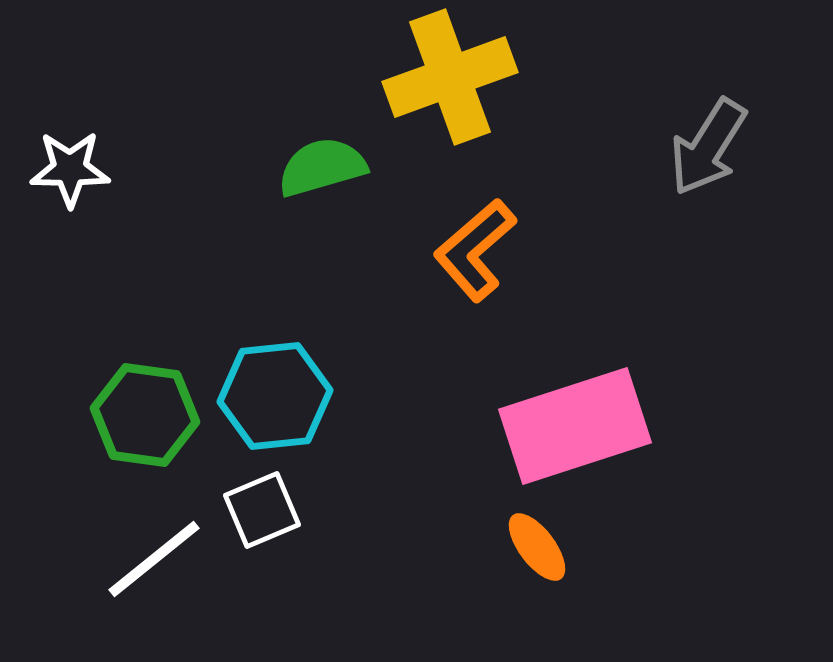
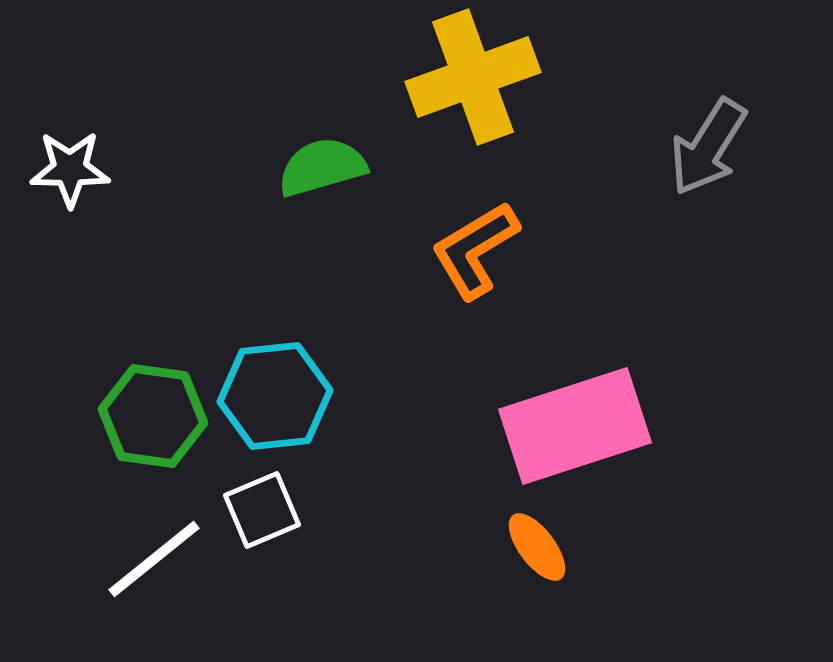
yellow cross: moved 23 px right
orange L-shape: rotated 10 degrees clockwise
green hexagon: moved 8 px right, 1 px down
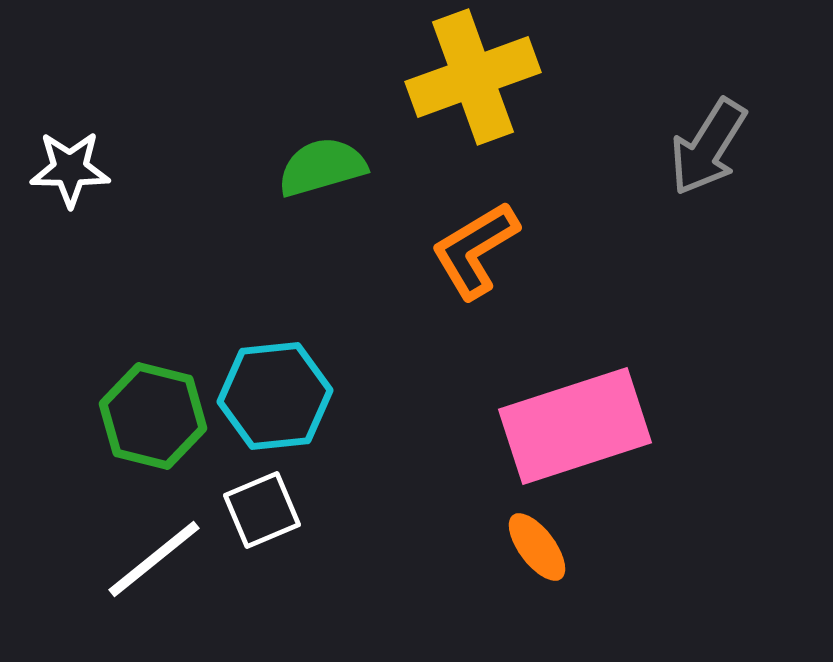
green hexagon: rotated 6 degrees clockwise
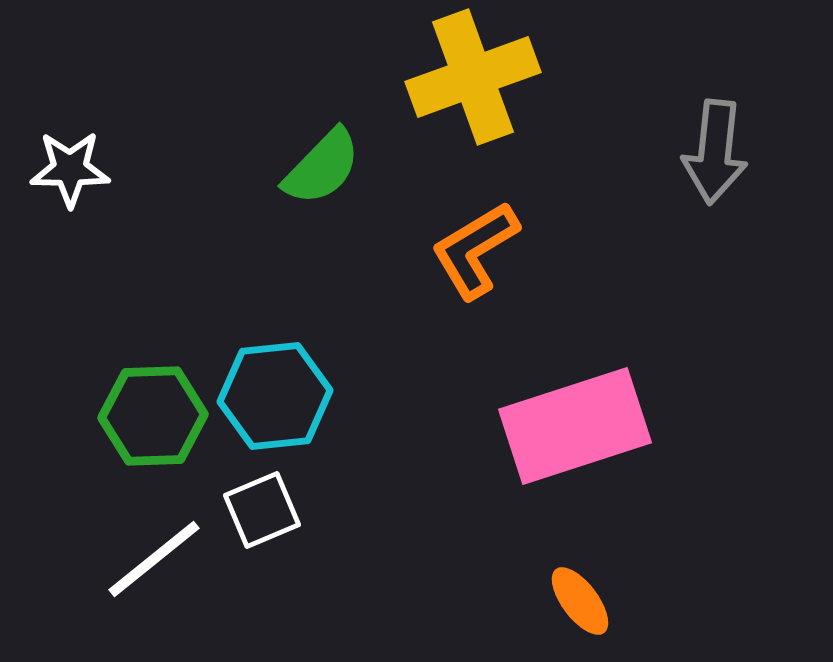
gray arrow: moved 7 px right, 5 px down; rotated 26 degrees counterclockwise
green semicircle: rotated 150 degrees clockwise
green hexagon: rotated 16 degrees counterclockwise
orange ellipse: moved 43 px right, 54 px down
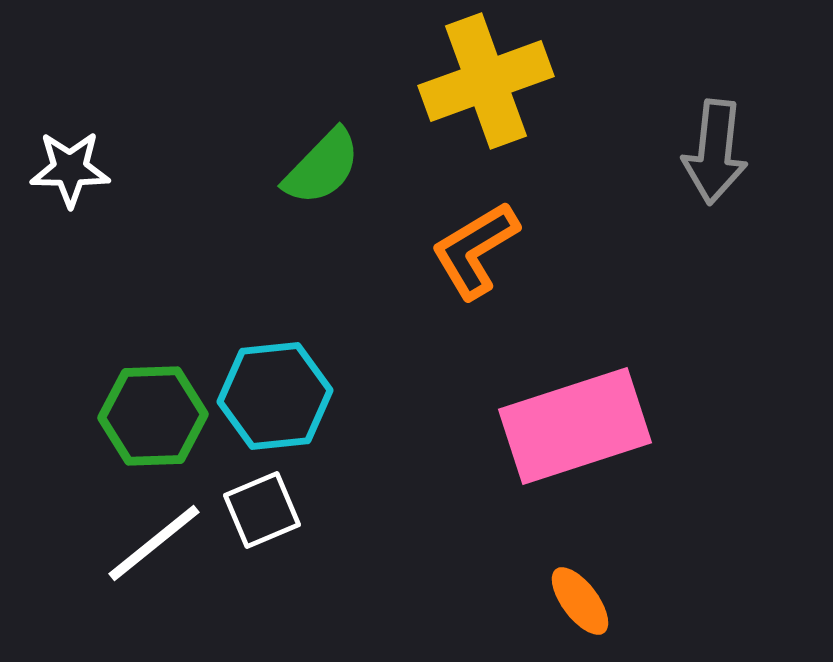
yellow cross: moved 13 px right, 4 px down
white line: moved 16 px up
